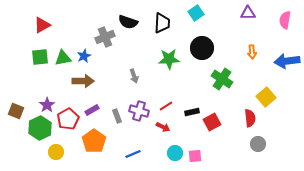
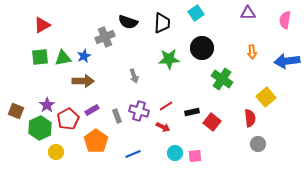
red square: rotated 24 degrees counterclockwise
orange pentagon: moved 2 px right
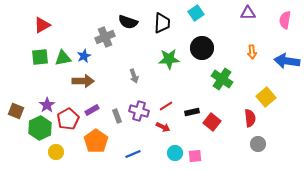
blue arrow: rotated 15 degrees clockwise
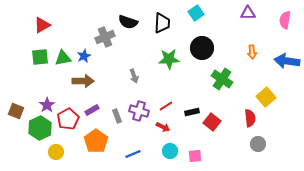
cyan circle: moved 5 px left, 2 px up
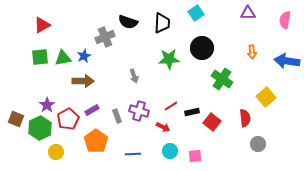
red line: moved 5 px right
brown square: moved 8 px down
red semicircle: moved 5 px left
blue line: rotated 21 degrees clockwise
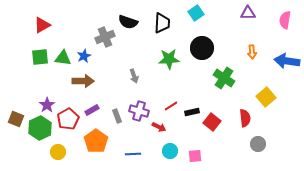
green triangle: rotated 18 degrees clockwise
green cross: moved 2 px right, 1 px up
red arrow: moved 4 px left
yellow circle: moved 2 px right
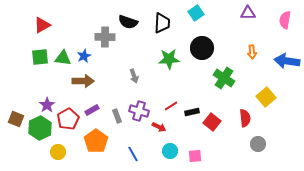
gray cross: rotated 24 degrees clockwise
blue line: rotated 63 degrees clockwise
